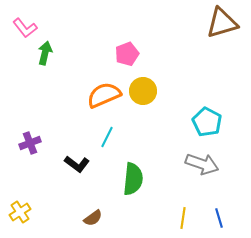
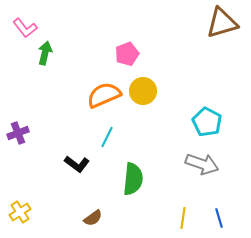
purple cross: moved 12 px left, 10 px up
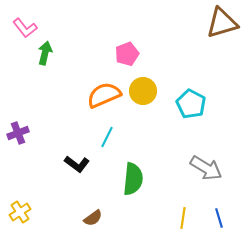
cyan pentagon: moved 16 px left, 18 px up
gray arrow: moved 4 px right, 4 px down; rotated 12 degrees clockwise
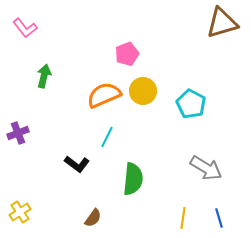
green arrow: moved 1 px left, 23 px down
brown semicircle: rotated 18 degrees counterclockwise
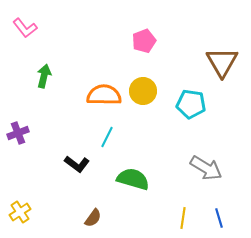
brown triangle: moved 39 px down; rotated 44 degrees counterclockwise
pink pentagon: moved 17 px right, 13 px up
orange semicircle: rotated 24 degrees clockwise
cyan pentagon: rotated 20 degrees counterclockwise
green semicircle: rotated 80 degrees counterclockwise
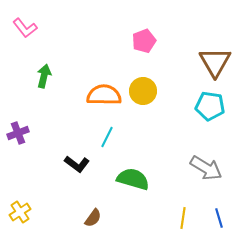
brown triangle: moved 7 px left
cyan pentagon: moved 19 px right, 2 px down
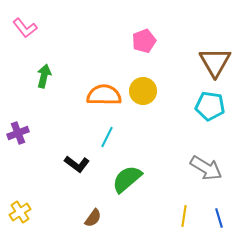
green semicircle: moved 6 px left; rotated 56 degrees counterclockwise
yellow line: moved 1 px right, 2 px up
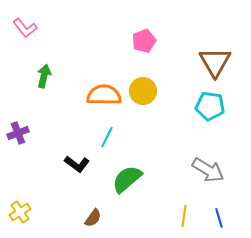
gray arrow: moved 2 px right, 2 px down
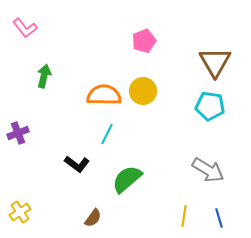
cyan line: moved 3 px up
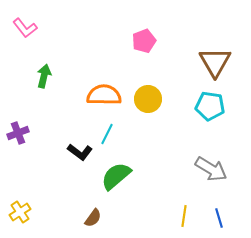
yellow circle: moved 5 px right, 8 px down
black L-shape: moved 3 px right, 12 px up
gray arrow: moved 3 px right, 1 px up
green semicircle: moved 11 px left, 3 px up
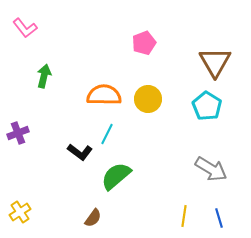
pink pentagon: moved 2 px down
cyan pentagon: moved 3 px left; rotated 24 degrees clockwise
